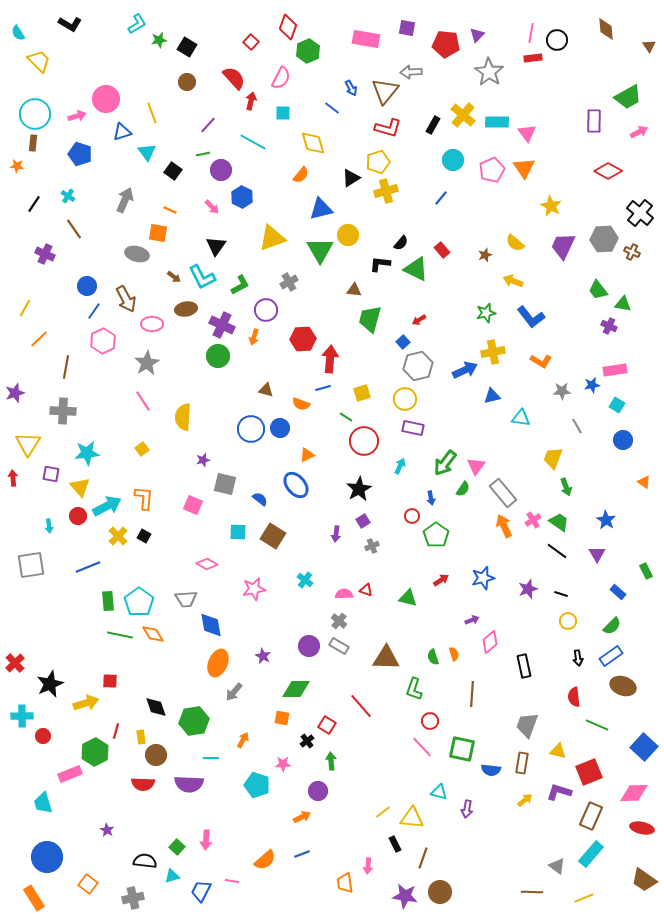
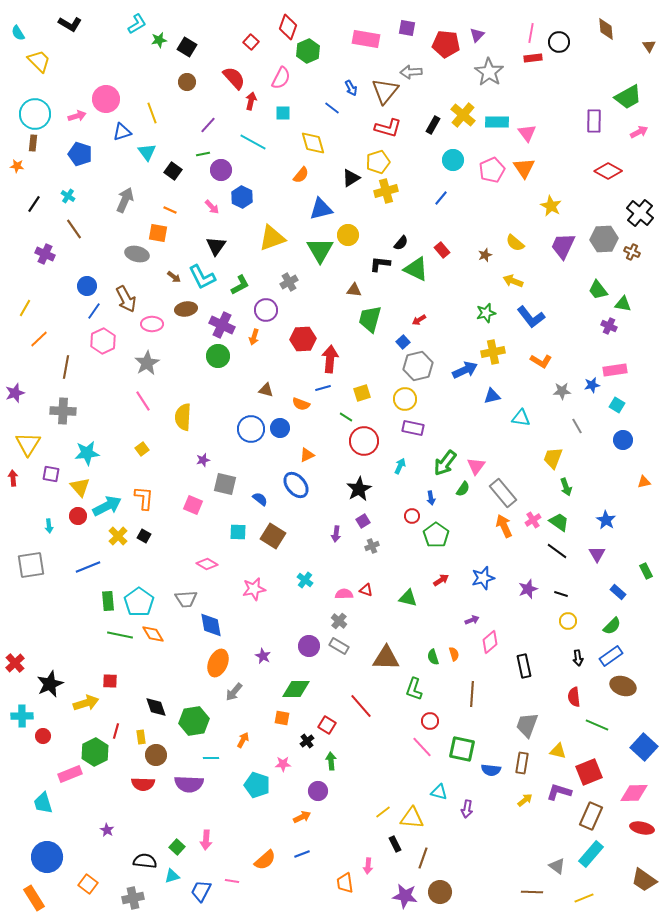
black circle at (557, 40): moved 2 px right, 2 px down
orange triangle at (644, 482): rotated 48 degrees counterclockwise
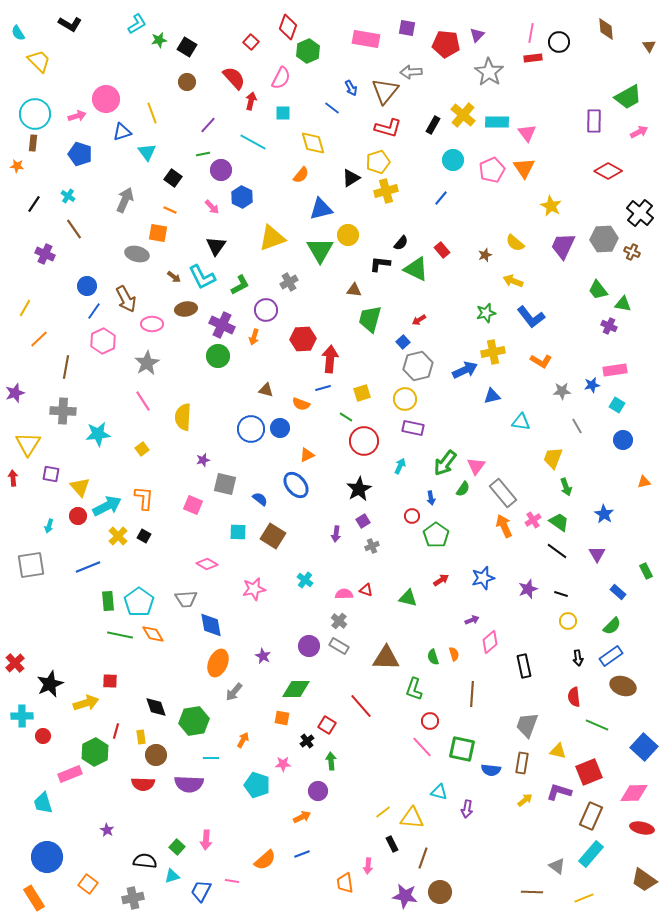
black square at (173, 171): moved 7 px down
cyan triangle at (521, 418): moved 4 px down
cyan star at (87, 453): moved 11 px right, 19 px up
blue star at (606, 520): moved 2 px left, 6 px up
cyan arrow at (49, 526): rotated 24 degrees clockwise
black rectangle at (395, 844): moved 3 px left
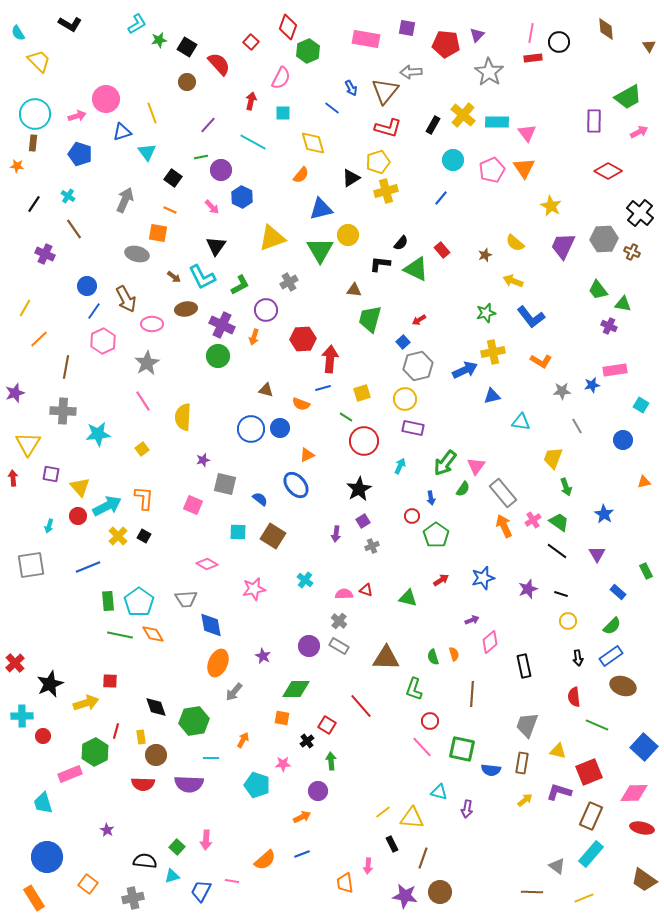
red semicircle at (234, 78): moved 15 px left, 14 px up
green line at (203, 154): moved 2 px left, 3 px down
cyan square at (617, 405): moved 24 px right
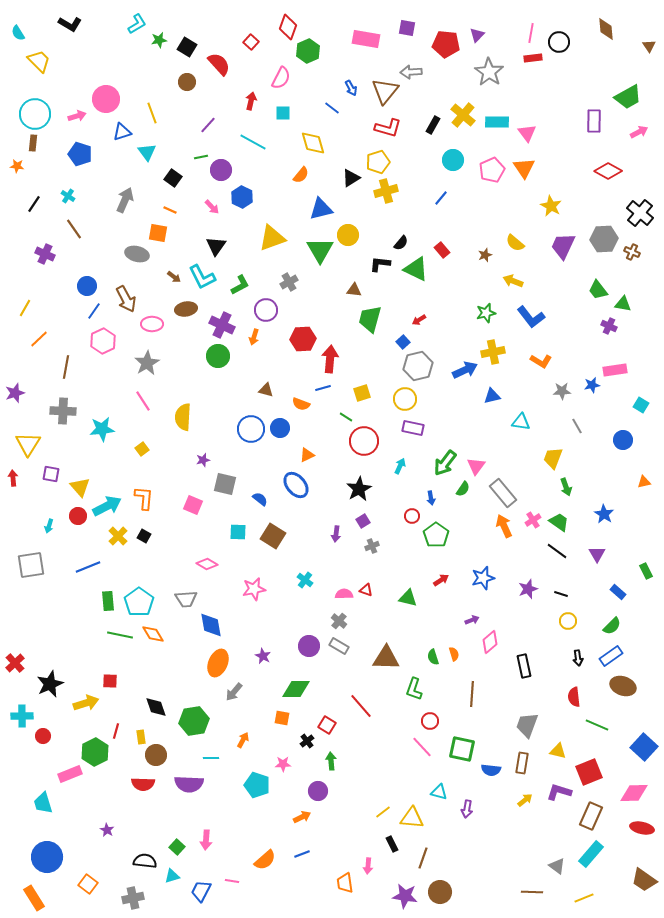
cyan star at (98, 434): moved 4 px right, 5 px up
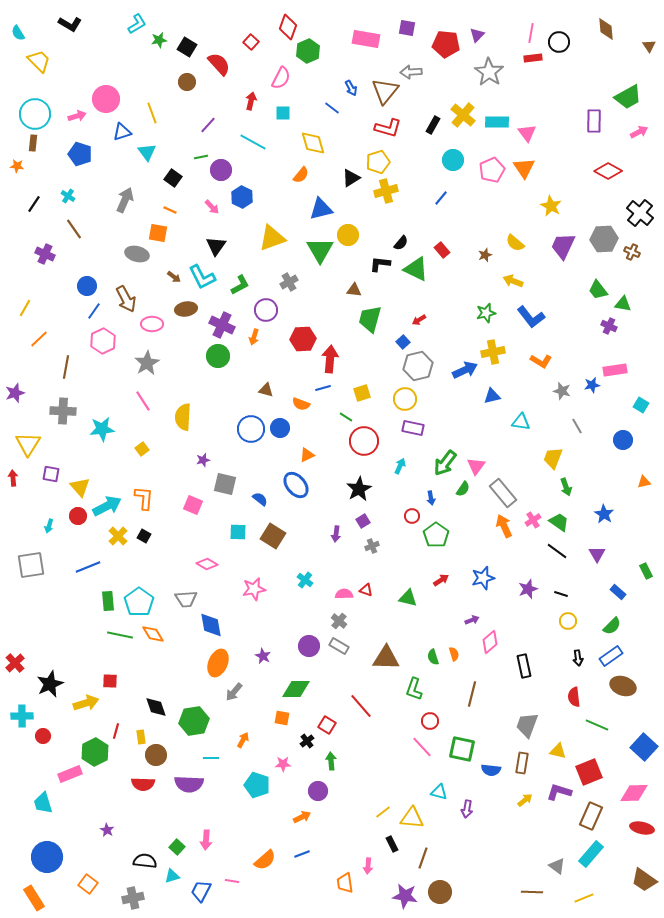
gray star at (562, 391): rotated 18 degrees clockwise
brown line at (472, 694): rotated 10 degrees clockwise
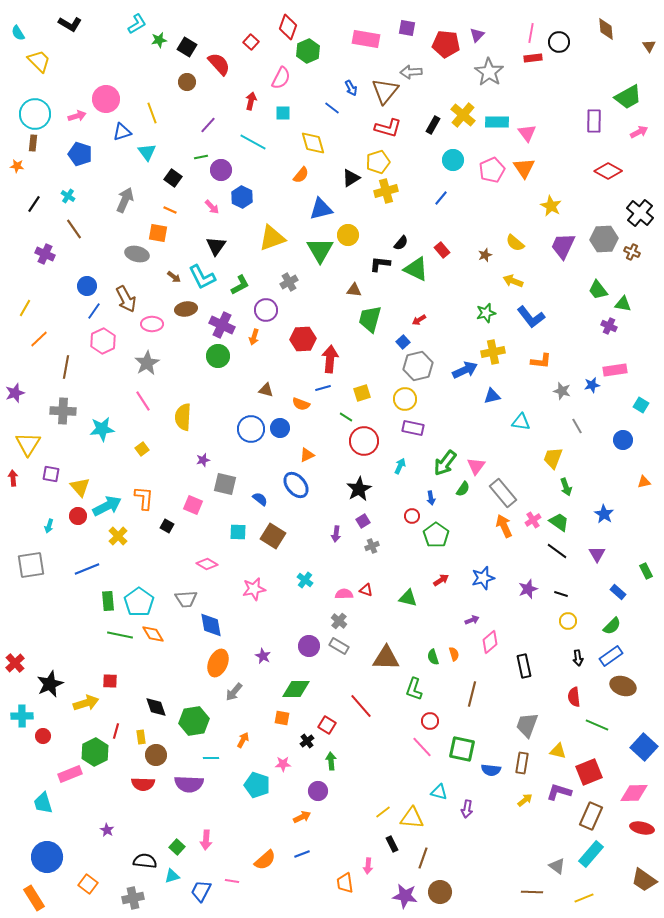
orange L-shape at (541, 361): rotated 25 degrees counterclockwise
black square at (144, 536): moved 23 px right, 10 px up
blue line at (88, 567): moved 1 px left, 2 px down
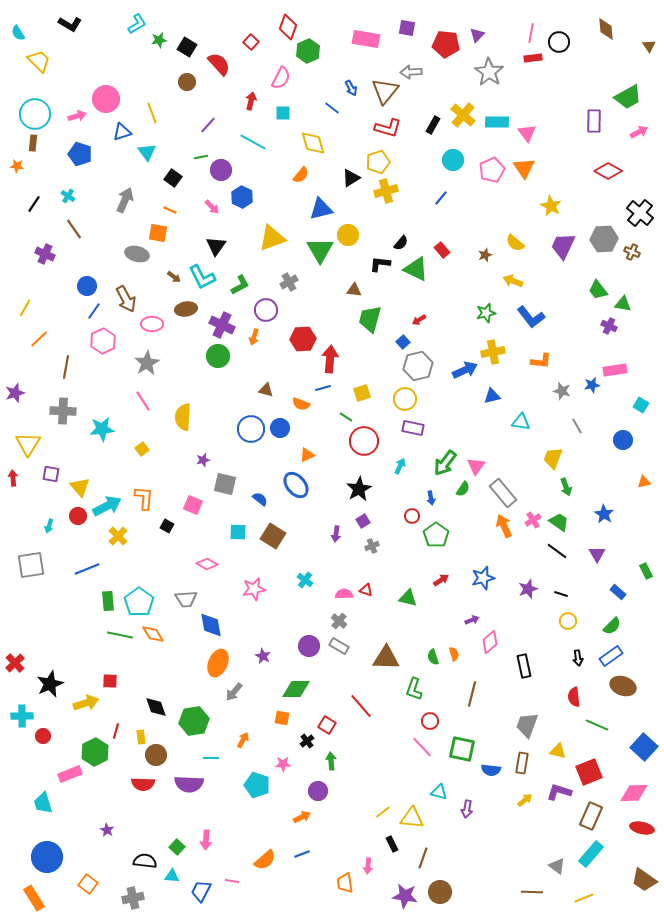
cyan triangle at (172, 876): rotated 21 degrees clockwise
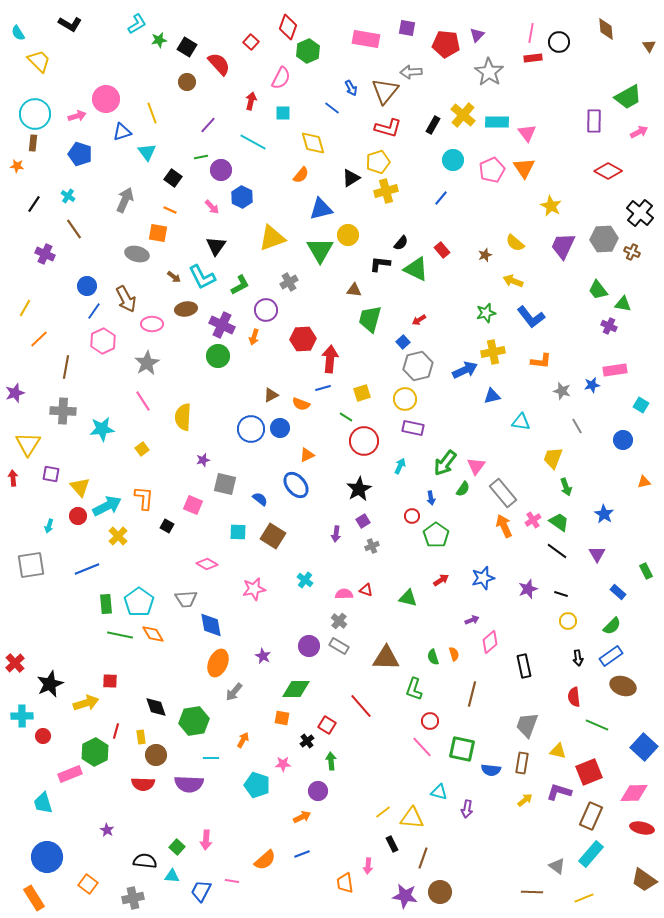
brown triangle at (266, 390): moved 5 px right, 5 px down; rotated 42 degrees counterclockwise
green rectangle at (108, 601): moved 2 px left, 3 px down
